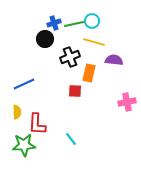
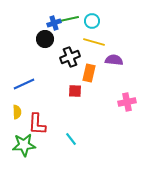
green line: moved 5 px left, 5 px up
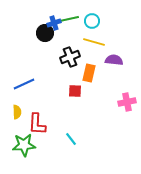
black circle: moved 6 px up
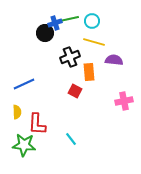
blue cross: moved 1 px right
orange rectangle: moved 1 px up; rotated 18 degrees counterclockwise
red square: rotated 24 degrees clockwise
pink cross: moved 3 px left, 1 px up
green star: rotated 10 degrees clockwise
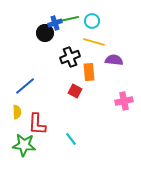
blue line: moved 1 px right, 2 px down; rotated 15 degrees counterclockwise
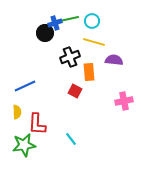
blue line: rotated 15 degrees clockwise
green star: rotated 15 degrees counterclockwise
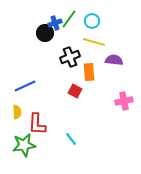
green line: rotated 42 degrees counterclockwise
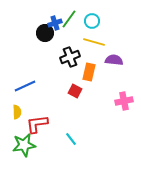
orange rectangle: rotated 18 degrees clockwise
red L-shape: rotated 80 degrees clockwise
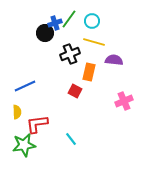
black cross: moved 3 px up
pink cross: rotated 12 degrees counterclockwise
